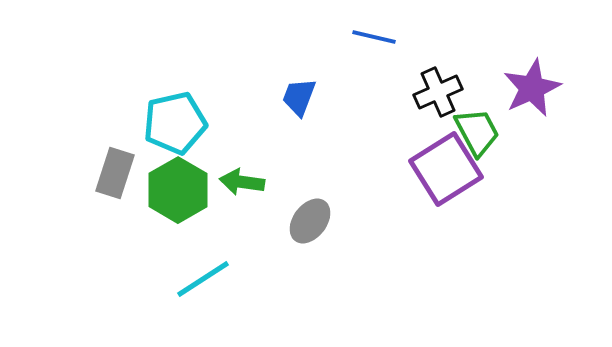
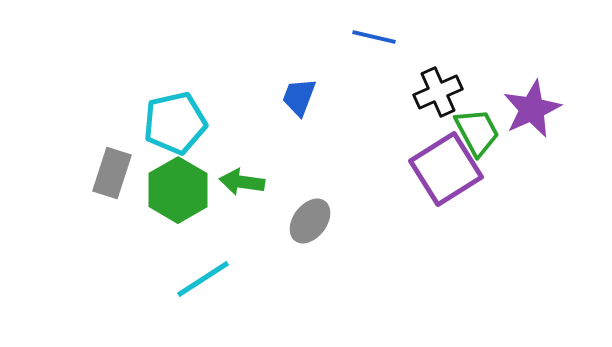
purple star: moved 21 px down
gray rectangle: moved 3 px left
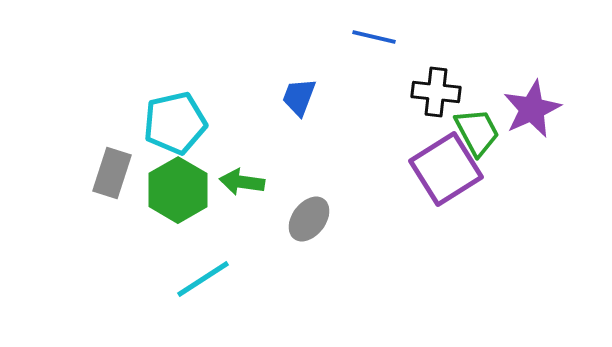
black cross: moved 2 px left; rotated 30 degrees clockwise
gray ellipse: moved 1 px left, 2 px up
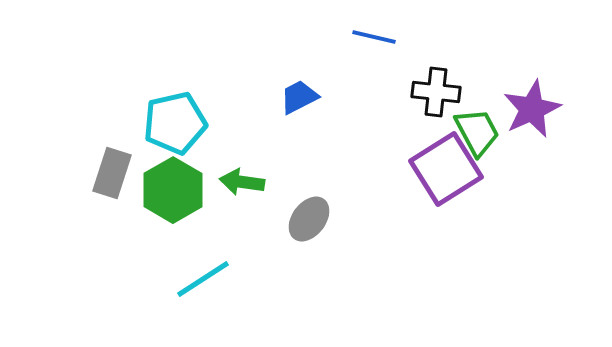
blue trapezoid: rotated 42 degrees clockwise
green hexagon: moved 5 px left
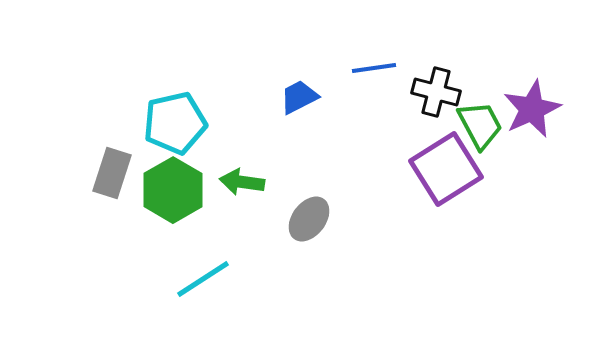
blue line: moved 31 px down; rotated 21 degrees counterclockwise
black cross: rotated 9 degrees clockwise
green trapezoid: moved 3 px right, 7 px up
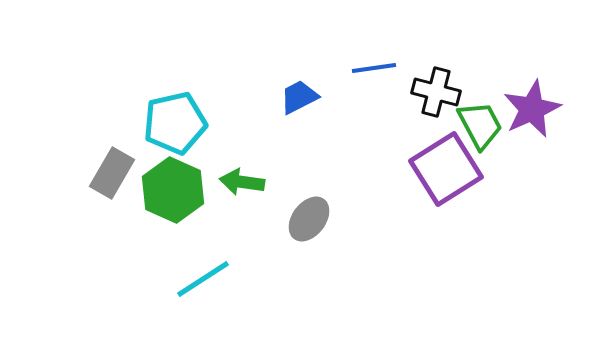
gray rectangle: rotated 12 degrees clockwise
green hexagon: rotated 6 degrees counterclockwise
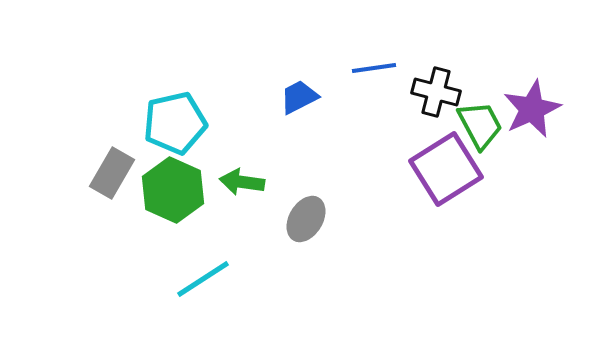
gray ellipse: moved 3 px left; rotated 6 degrees counterclockwise
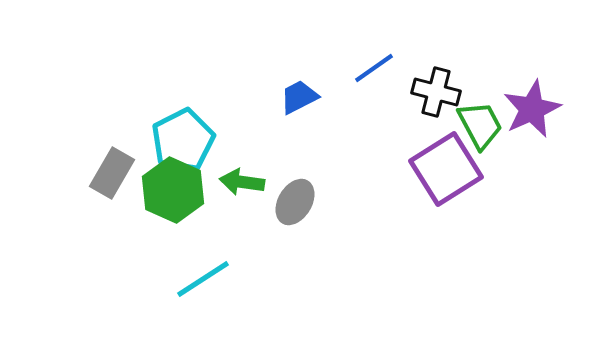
blue line: rotated 27 degrees counterclockwise
cyan pentagon: moved 8 px right, 17 px down; rotated 14 degrees counterclockwise
gray ellipse: moved 11 px left, 17 px up
